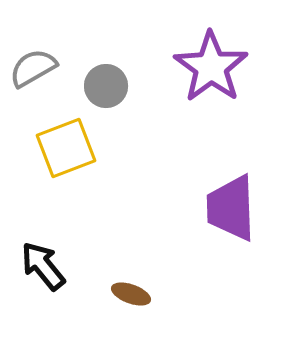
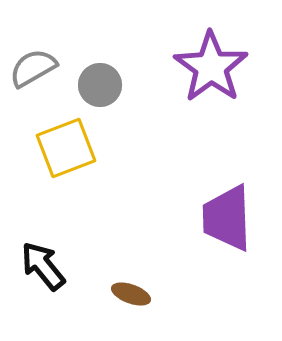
gray circle: moved 6 px left, 1 px up
purple trapezoid: moved 4 px left, 10 px down
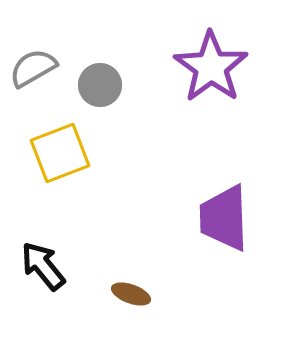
yellow square: moved 6 px left, 5 px down
purple trapezoid: moved 3 px left
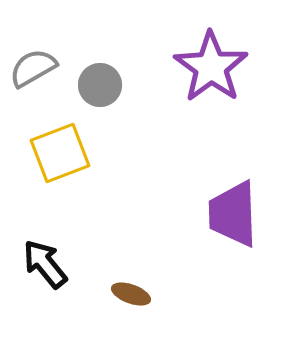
purple trapezoid: moved 9 px right, 4 px up
black arrow: moved 2 px right, 2 px up
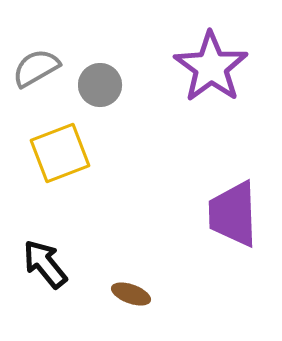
gray semicircle: moved 3 px right
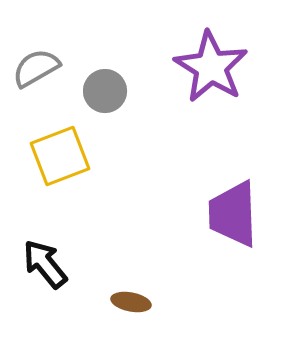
purple star: rotated 4 degrees counterclockwise
gray circle: moved 5 px right, 6 px down
yellow square: moved 3 px down
brown ellipse: moved 8 px down; rotated 9 degrees counterclockwise
